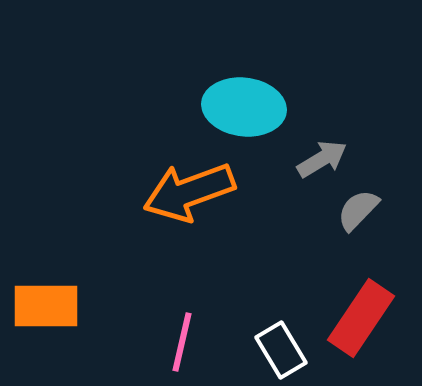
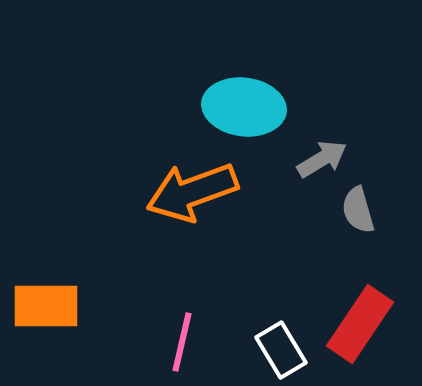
orange arrow: moved 3 px right
gray semicircle: rotated 60 degrees counterclockwise
red rectangle: moved 1 px left, 6 px down
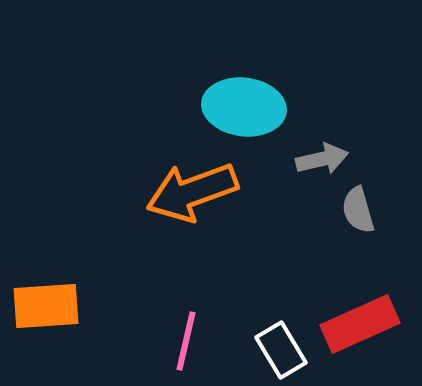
gray arrow: rotated 18 degrees clockwise
orange rectangle: rotated 4 degrees counterclockwise
red rectangle: rotated 32 degrees clockwise
pink line: moved 4 px right, 1 px up
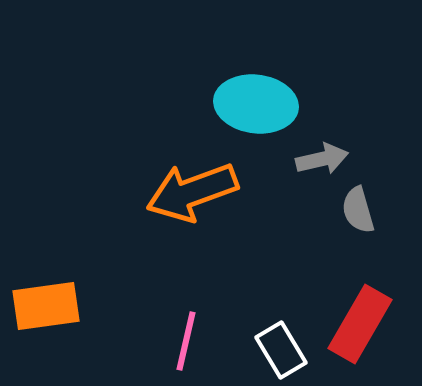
cyan ellipse: moved 12 px right, 3 px up
orange rectangle: rotated 4 degrees counterclockwise
red rectangle: rotated 36 degrees counterclockwise
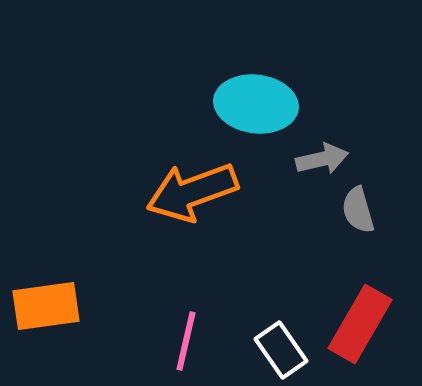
white rectangle: rotated 4 degrees counterclockwise
